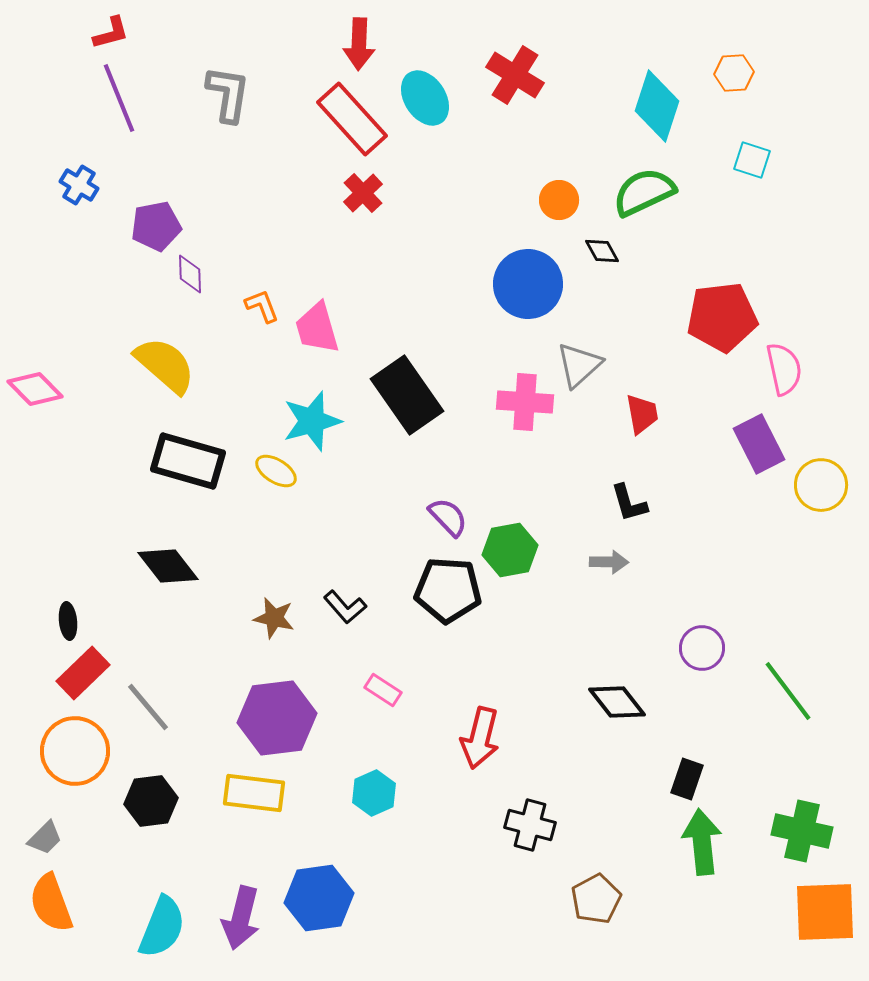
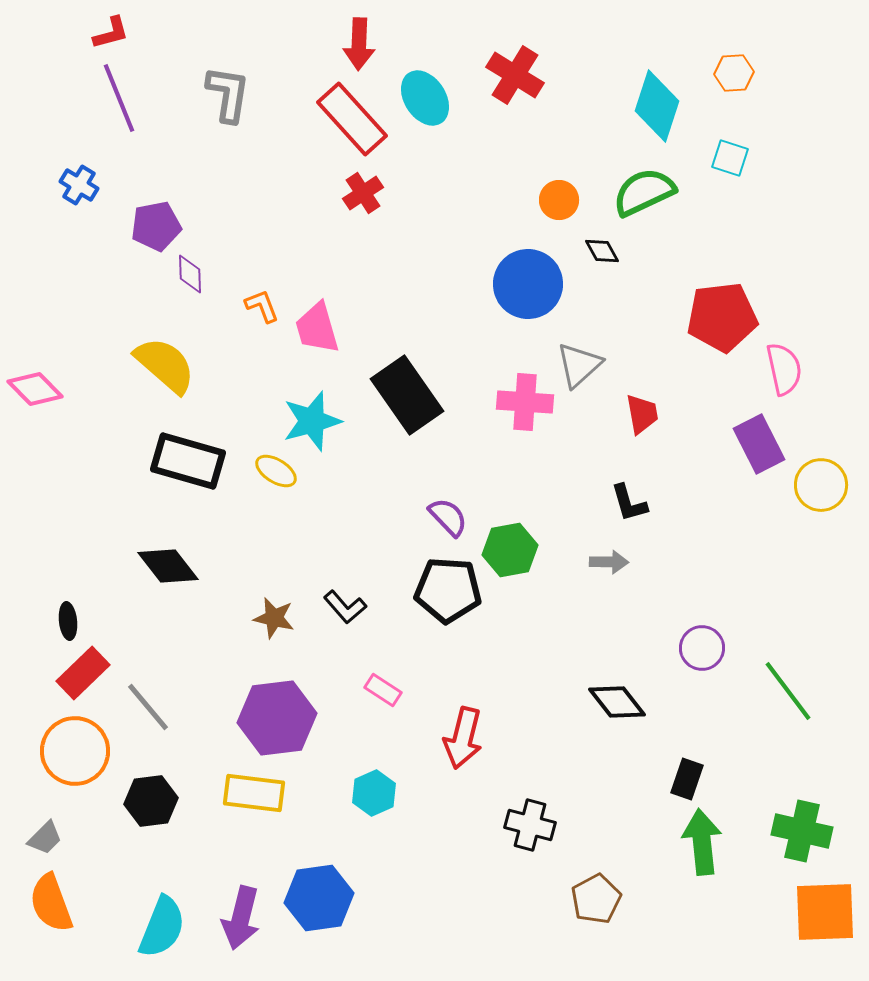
cyan square at (752, 160): moved 22 px left, 2 px up
red cross at (363, 193): rotated 9 degrees clockwise
red arrow at (480, 738): moved 17 px left
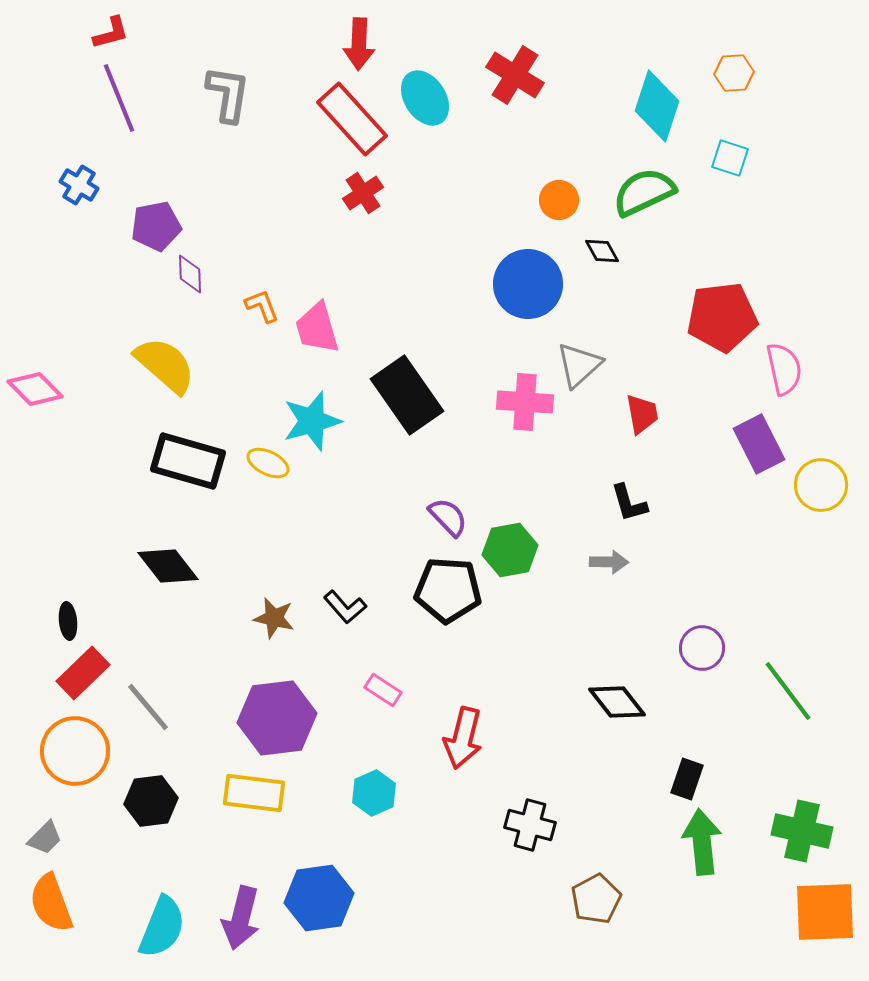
yellow ellipse at (276, 471): moved 8 px left, 8 px up; rotated 6 degrees counterclockwise
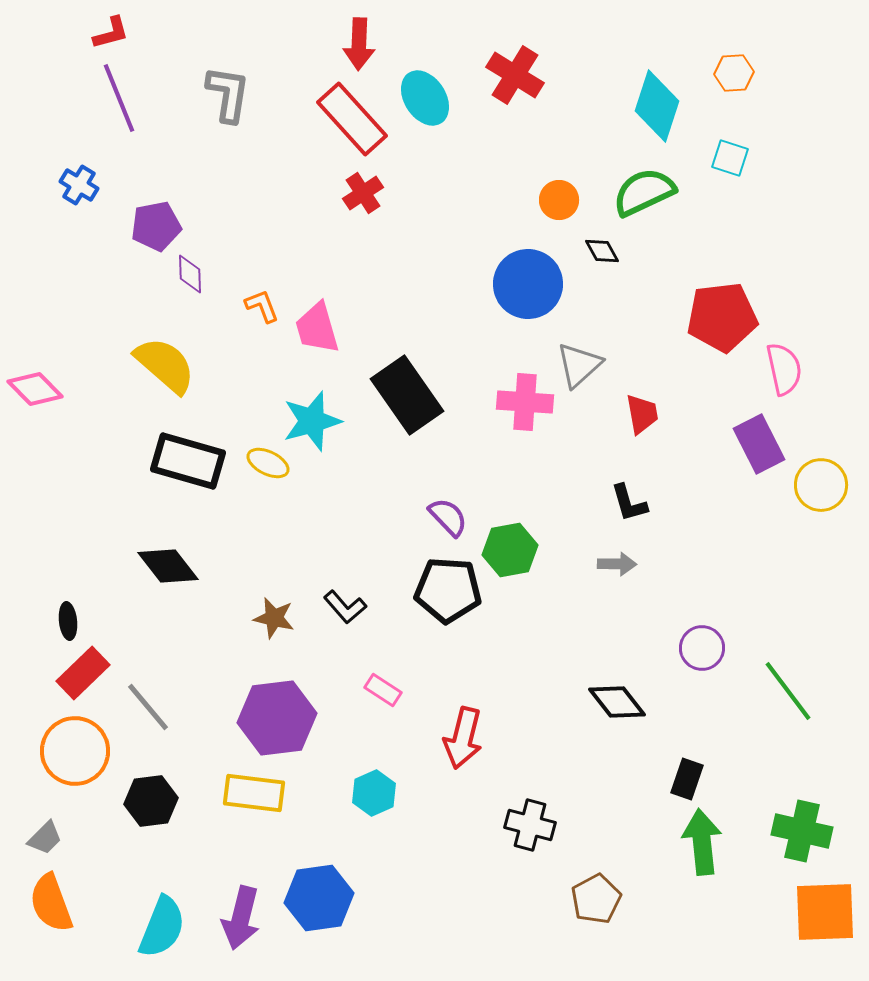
gray arrow at (609, 562): moved 8 px right, 2 px down
